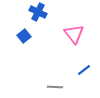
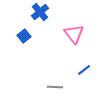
blue cross: moved 2 px right; rotated 24 degrees clockwise
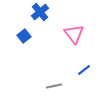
gray line: moved 1 px left, 1 px up; rotated 14 degrees counterclockwise
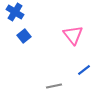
blue cross: moved 25 px left; rotated 18 degrees counterclockwise
pink triangle: moved 1 px left, 1 px down
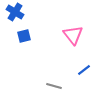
blue square: rotated 24 degrees clockwise
gray line: rotated 28 degrees clockwise
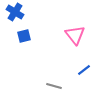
pink triangle: moved 2 px right
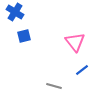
pink triangle: moved 7 px down
blue line: moved 2 px left
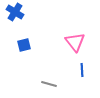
blue square: moved 9 px down
blue line: rotated 56 degrees counterclockwise
gray line: moved 5 px left, 2 px up
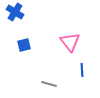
pink triangle: moved 5 px left
